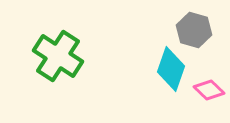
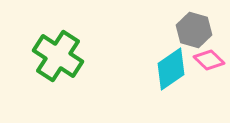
cyan diamond: rotated 36 degrees clockwise
pink diamond: moved 30 px up
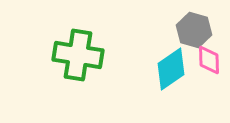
green cross: moved 20 px right, 1 px up; rotated 24 degrees counterclockwise
pink diamond: rotated 44 degrees clockwise
